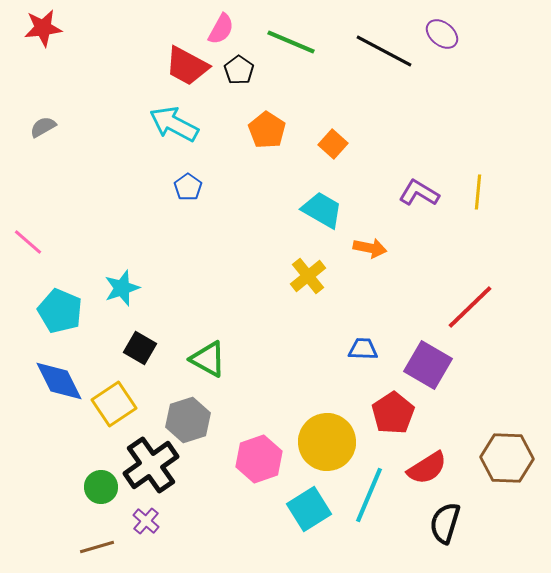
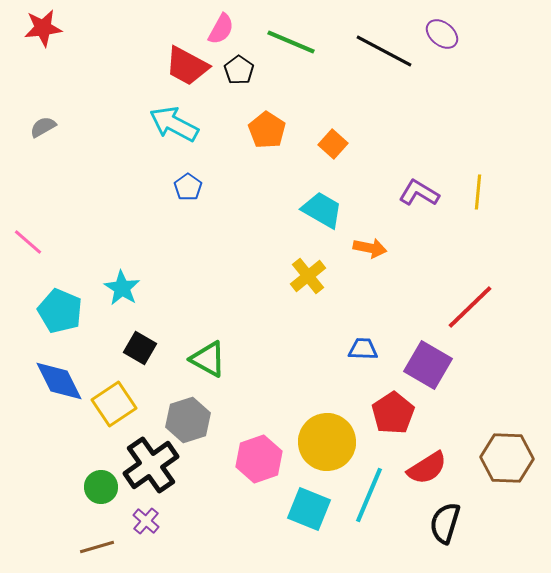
cyan star: rotated 21 degrees counterclockwise
cyan square: rotated 36 degrees counterclockwise
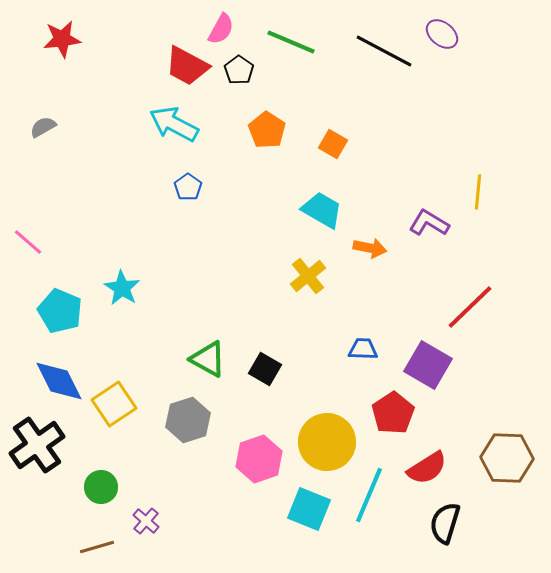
red star: moved 19 px right, 11 px down
orange square: rotated 12 degrees counterclockwise
purple L-shape: moved 10 px right, 30 px down
black square: moved 125 px right, 21 px down
black cross: moved 114 px left, 20 px up
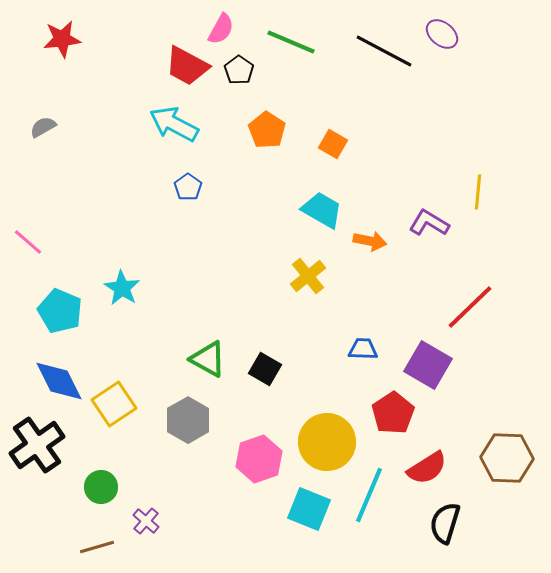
orange arrow: moved 7 px up
gray hexagon: rotated 12 degrees counterclockwise
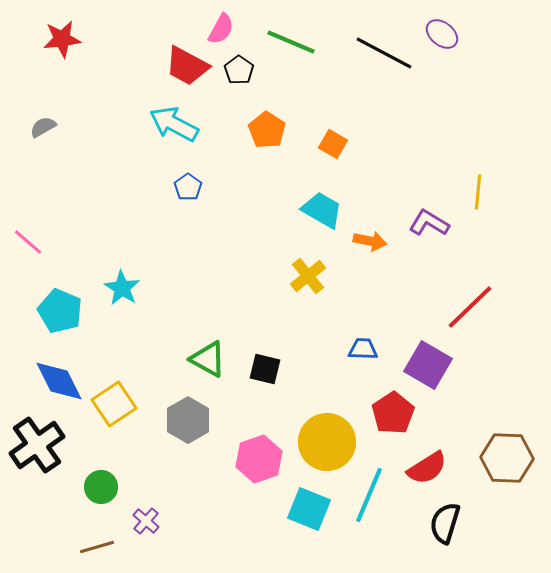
black line: moved 2 px down
black square: rotated 16 degrees counterclockwise
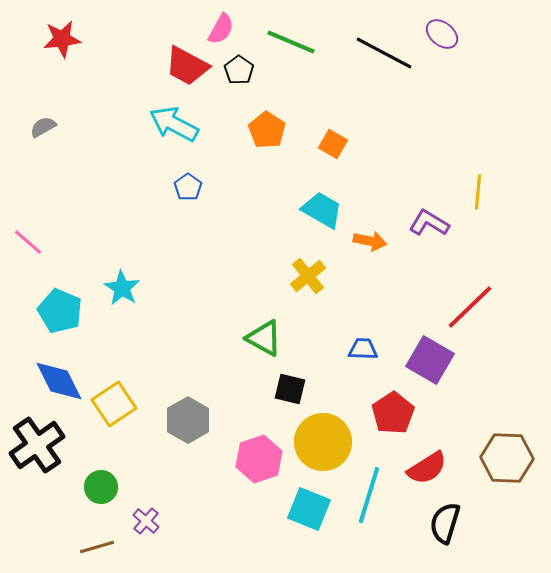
green triangle: moved 56 px right, 21 px up
purple square: moved 2 px right, 5 px up
black square: moved 25 px right, 20 px down
yellow circle: moved 4 px left
cyan line: rotated 6 degrees counterclockwise
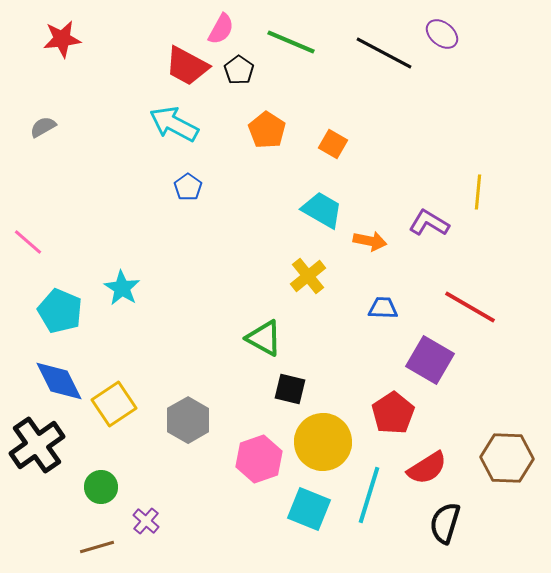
red line: rotated 74 degrees clockwise
blue trapezoid: moved 20 px right, 41 px up
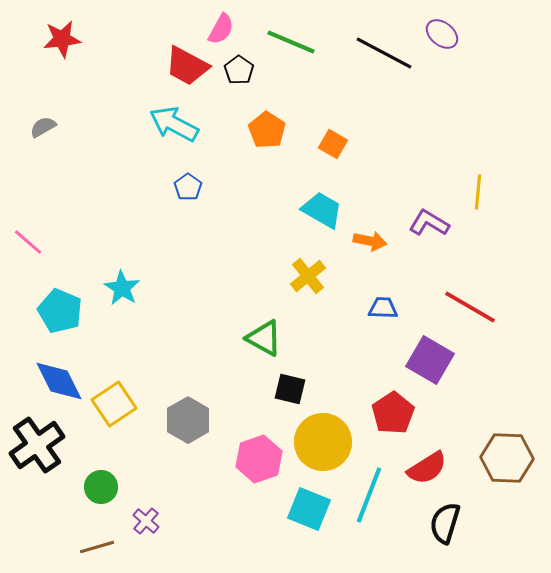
cyan line: rotated 4 degrees clockwise
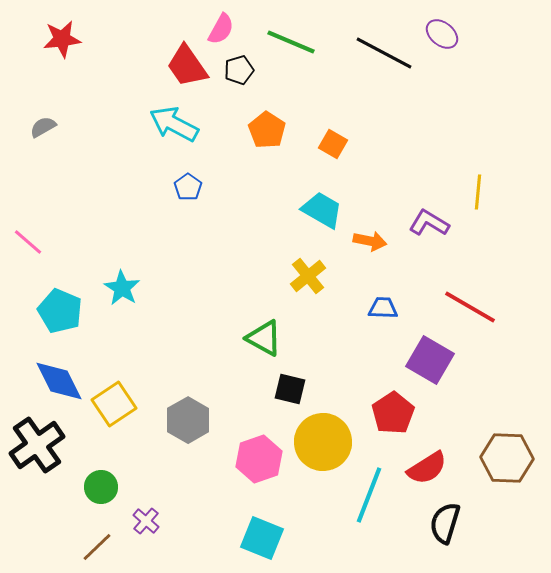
red trapezoid: rotated 27 degrees clockwise
black pentagon: rotated 20 degrees clockwise
cyan square: moved 47 px left, 29 px down
brown line: rotated 28 degrees counterclockwise
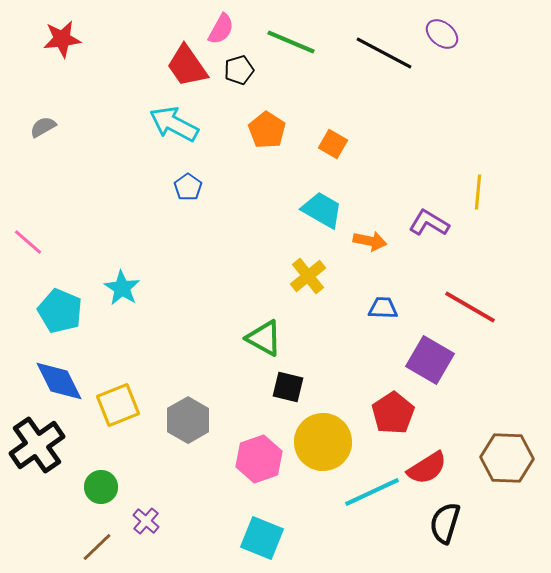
black square: moved 2 px left, 2 px up
yellow square: moved 4 px right, 1 px down; rotated 12 degrees clockwise
cyan line: moved 3 px right, 3 px up; rotated 44 degrees clockwise
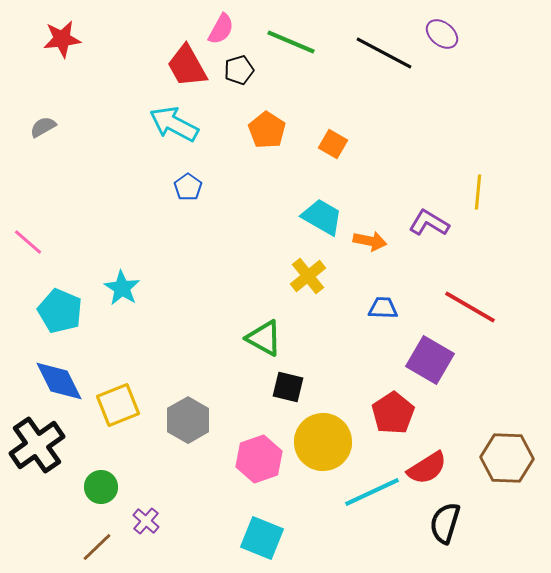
red trapezoid: rotated 6 degrees clockwise
cyan trapezoid: moved 7 px down
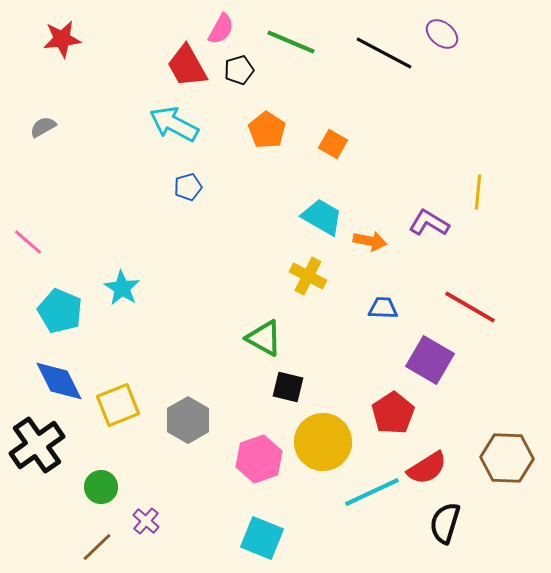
blue pentagon: rotated 20 degrees clockwise
yellow cross: rotated 24 degrees counterclockwise
